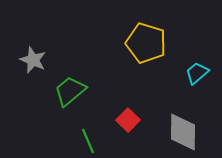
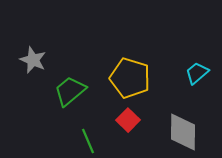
yellow pentagon: moved 16 px left, 35 px down
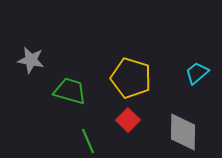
gray star: moved 2 px left; rotated 12 degrees counterclockwise
yellow pentagon: moved 1 px right
green trapezoid: rotated 56 degrees clockwise
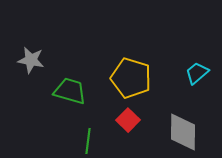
green line: rotated 30 degrees clockwise
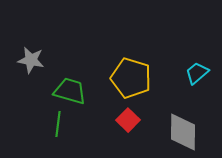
green line: moved 30 px left, 17 px up
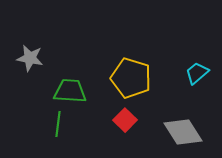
gray star: moved 1 px left, 2 px up
green trapezoid: rotated 12 degrees counterclockwise
red square: moved 3 px left
gray diamond: rotated 33 degrees counterclockwise
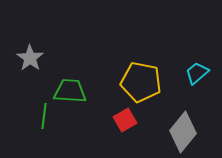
gray star: rotated 24 degrees clockwise
yellow pentagon: moved 10 px right, 4 px down; rotated 6 degrees counterclockwise
red square: rotated 15 degrees clockwise
green line: moved 14 px left, 8 px up
gray diamond: rotated 72 degrees clockwise
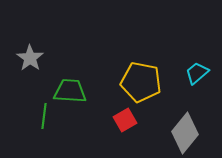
gray diamond: moved 2 px right, 1 px down
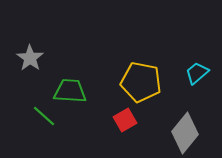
green line: rotated 55 degrees counterclockwise
